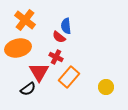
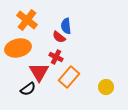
orange cross: moved 2 px right
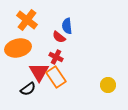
blue semicircle: moved 1 px right
orange rectangle: moved 13 px left; rotated 75 degrees counterclockwise
yellow circle: moved 2 px right, 2 px up
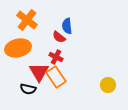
black semicircle: rotated 49 degrees clockwise
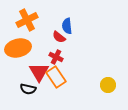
orange cross: rotated 25 degrees clockwise
